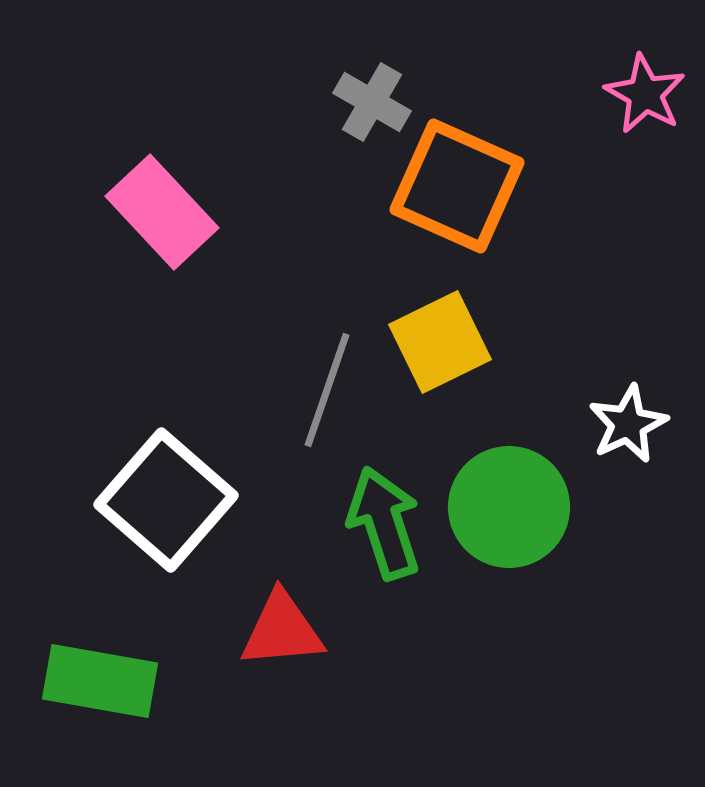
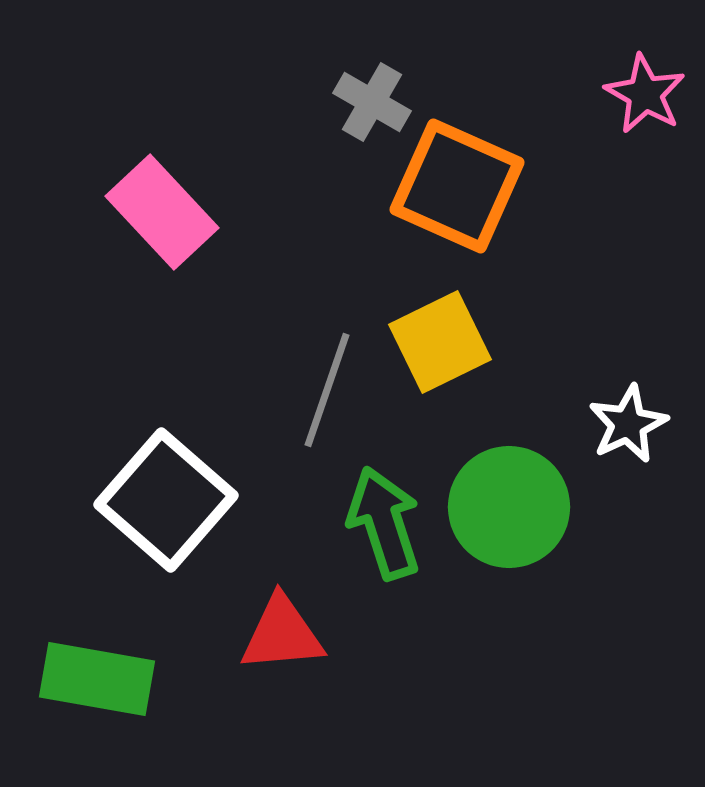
red triangle: moved 4 px down
green rectangle: moved 3 px left, 2 px up
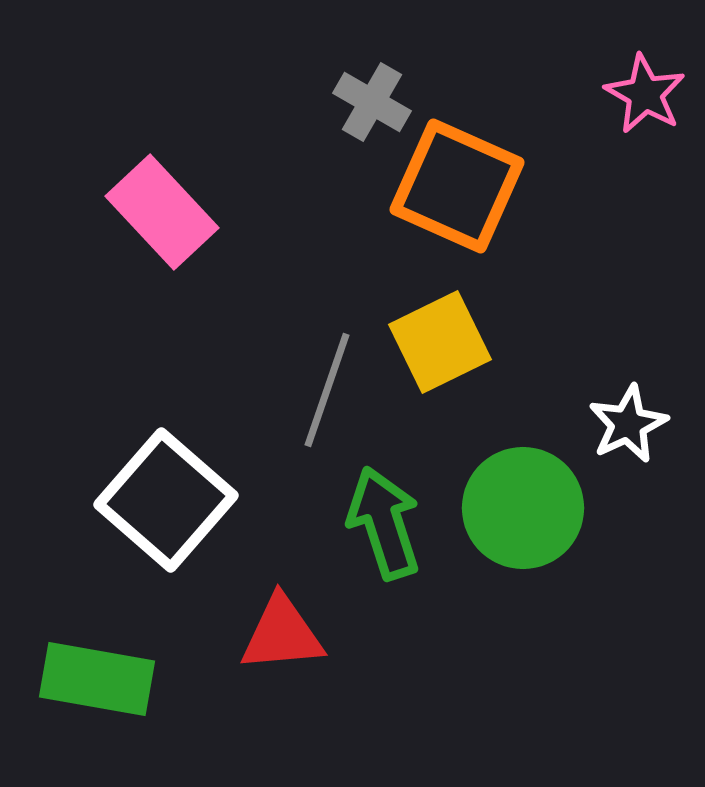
green circle: moved 14 px right, 1 px down
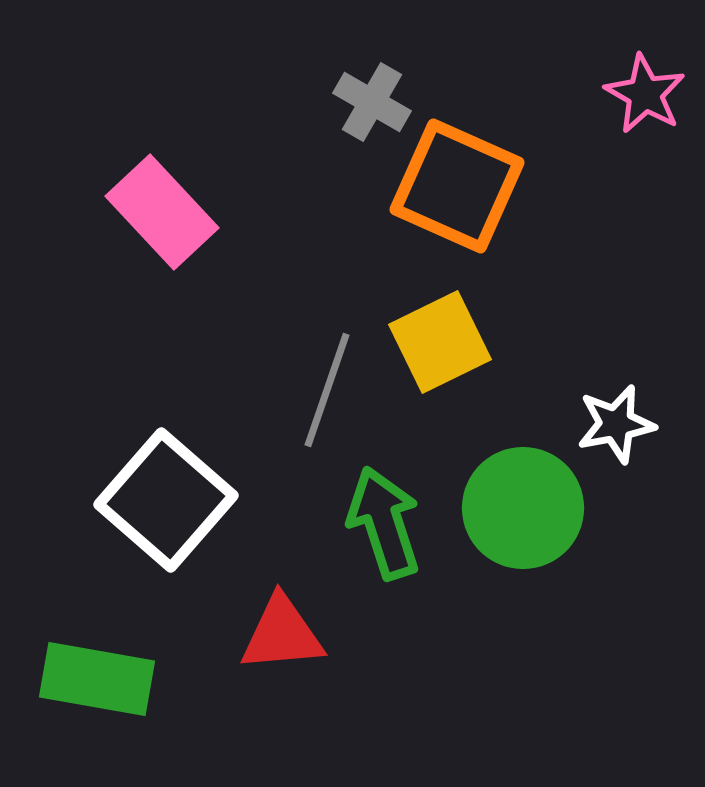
white star: moved 12 px left; rotated 14 degrees clockwise
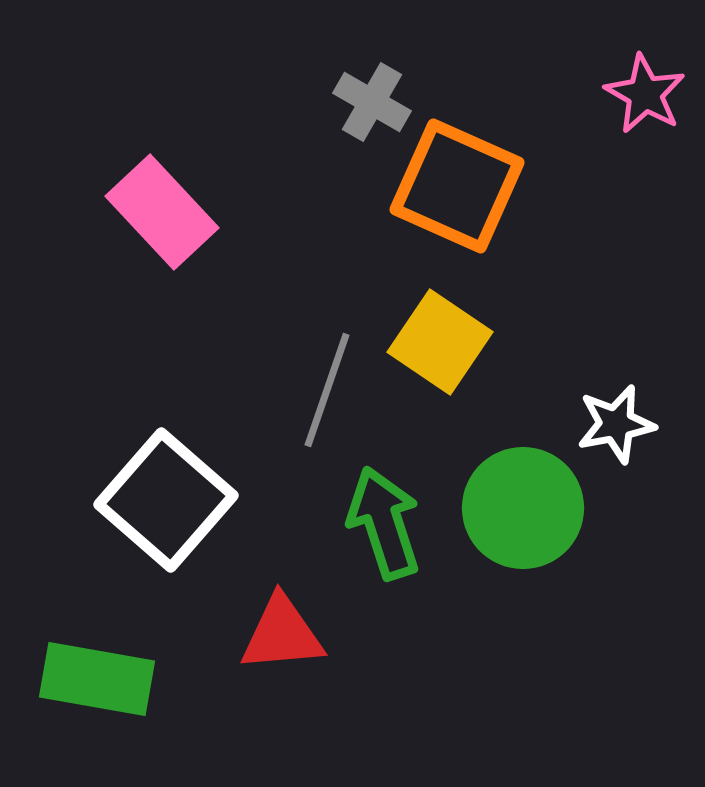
yellow square: rotated 30 degrees counterclockwise
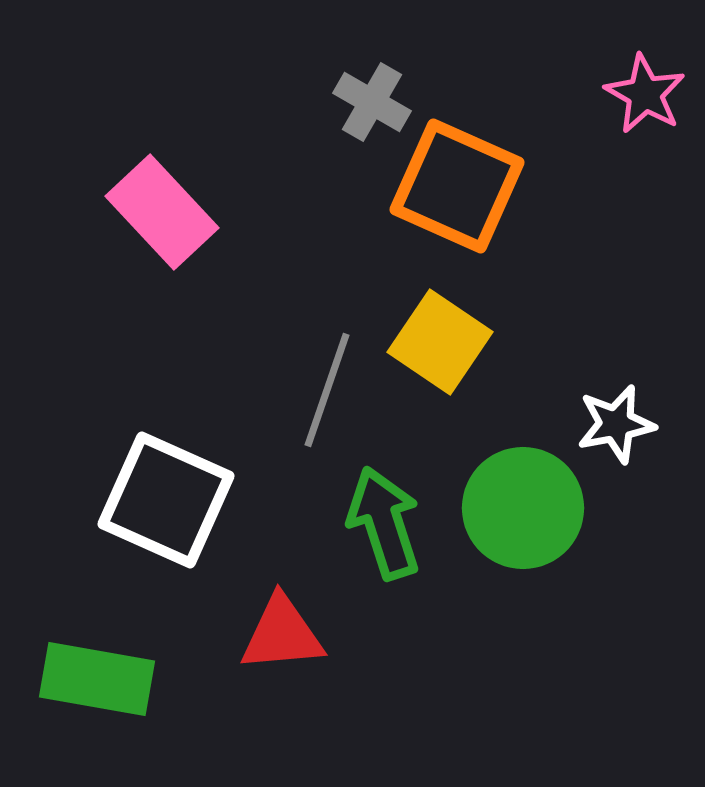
white square: rotated 17 degrees counterclockwise
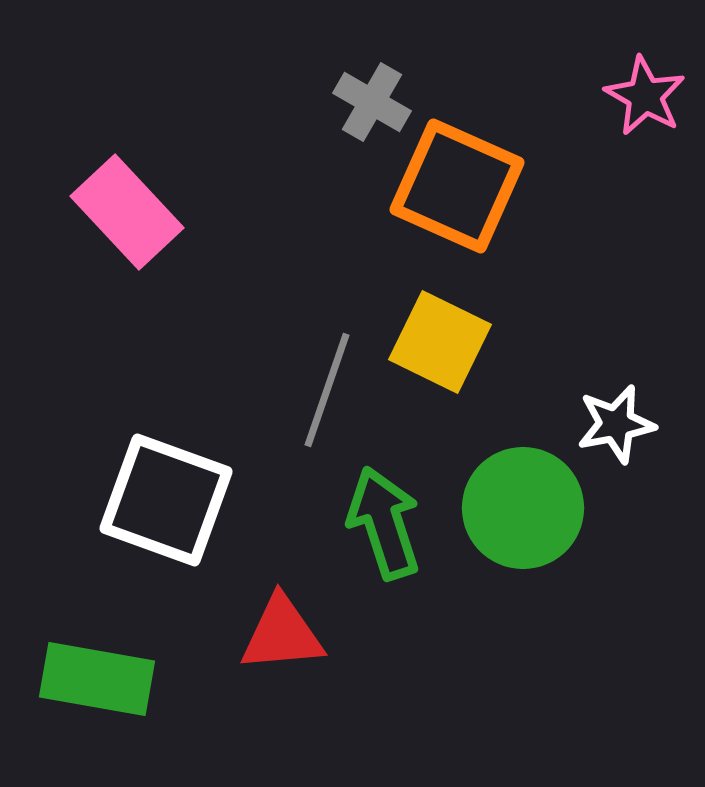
pink star: moved 2 px down
pink rectangle: moved 35 px left
yellow square: rotated 8 degrees counterclockwise
white square: rotated 4 degrees counterclockwise
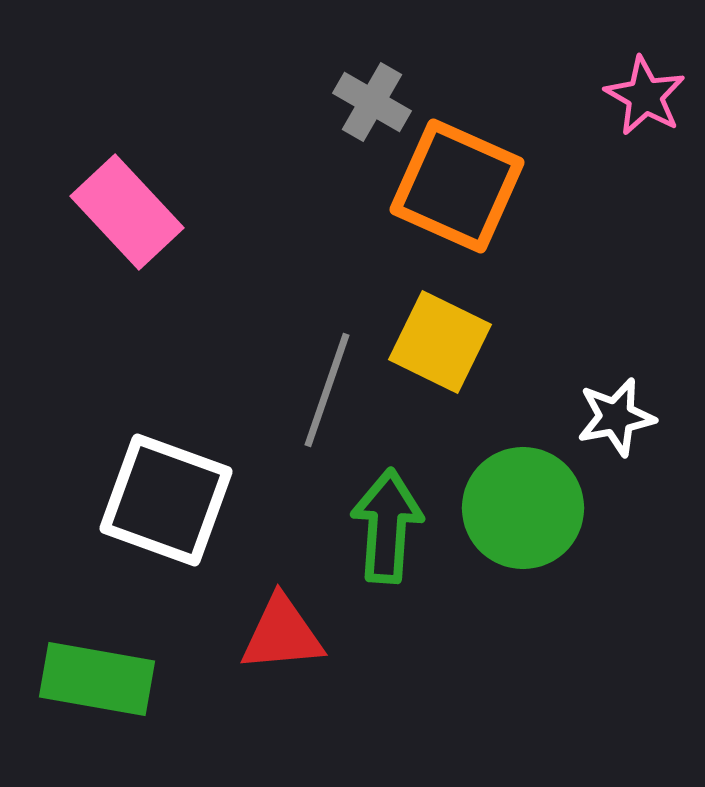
white star: moved 7 px up
green arrow: moved 3 px right, 3 px down; rotated 22 degrees clockwise
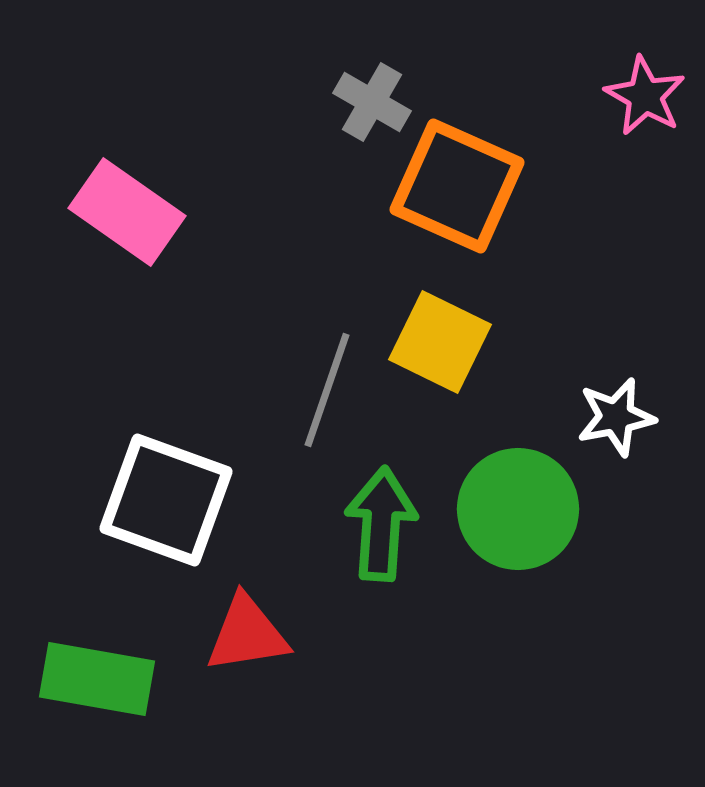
pink rectangle: rotated 12 degrees counterclockwise
green circle: moved 5 px left, 1 px down
green arrow: moved 6 px left, 2 px up
red triangle: moved 35 px left; rotated 4 degrees counterclockwise
